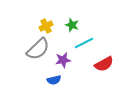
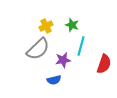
cyan line: moved 3 px left, 3 px down; rotated 48 degrees counterclockwise
red semicircle: rotated 42 degrees counterclockwise
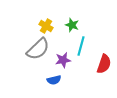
yellow cross: rotated 32 degrees counterclockwise
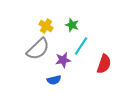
cyan line: rotated 18 degrees clockwise
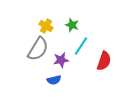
gray semicircle: rotated 15 degrees counterclockwise
purple star: moved 2 px left
red semicircle: moved 3 px up
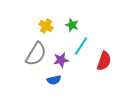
gray semicircle: moved 2 px left, 5 px down
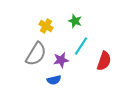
green star: moved 3 px right, 4 px up
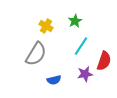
green star: rotated 24 degrees clockwise
purple star: moved 24 px right, 14 px down
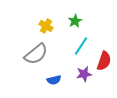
gray semicircle: rotated 20 degrees clockwise
purple star: moved 1 px left
